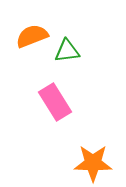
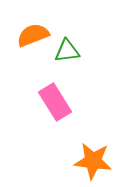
orange semicircle: moved 1 px right, 1 px up
orange star: moved 2 px up; rotated 6 degrees clockwise
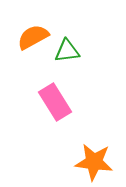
orange semicircle: moved 2 px down; rotated 8 degrees counterclockwise
orange star: moved 1 px right, 1 px down
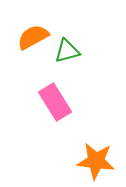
green triangle: rotated 8 degrees counterclockwise
orange star: moved 2 px right, 1 px up
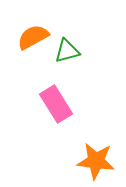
pink rectangle: moved 1 px right, 2 px down
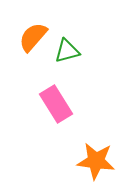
orange semicircle: rotated 20 degrees counterclockwise
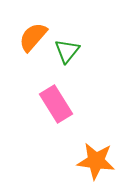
green triangle: rotated 36 degrees counterclockwise
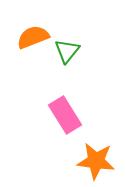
orange semicircle: rotated 28 degrees clockwise
pink rectangle: moved 9 px right, 11 px down
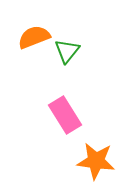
orange semicircle: moved 1 px right
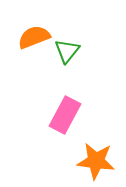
pink rectangle: rotated 60 degrees clockwise
